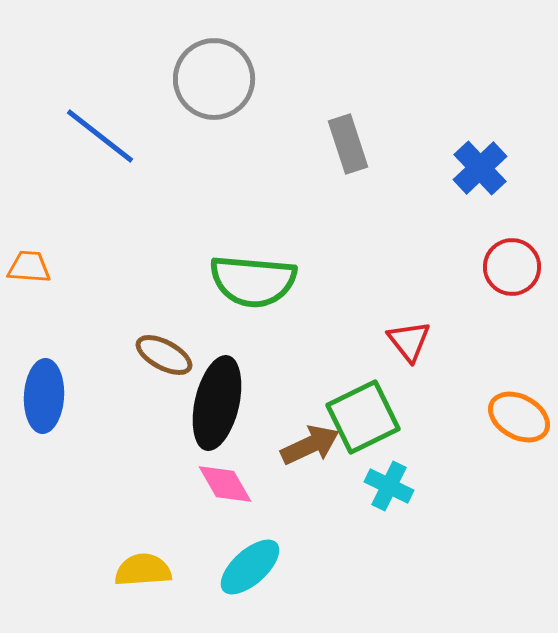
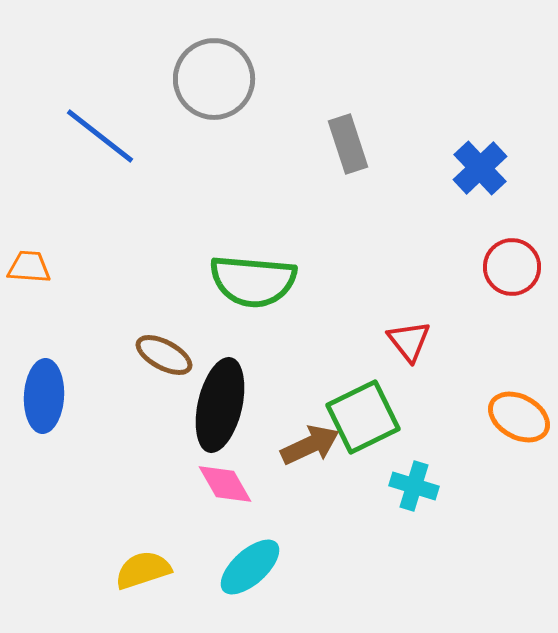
black ellipse: moved 3 px right, 2 px down
cyan cross: moved 25 px right; rotated 9 degrees counterclockwise
yellow semicircle: rotated 14 degrees counterclockwise
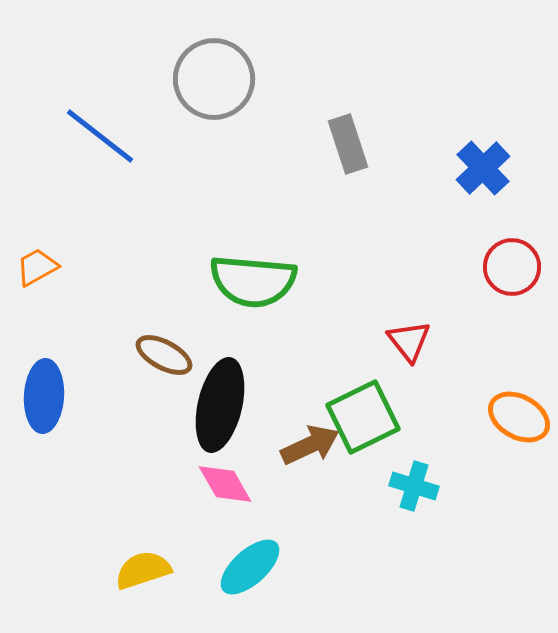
blue cross: moved 3 px right
orange trapezoid: moved 8 px right; rotated 33 degrees counterclockwise
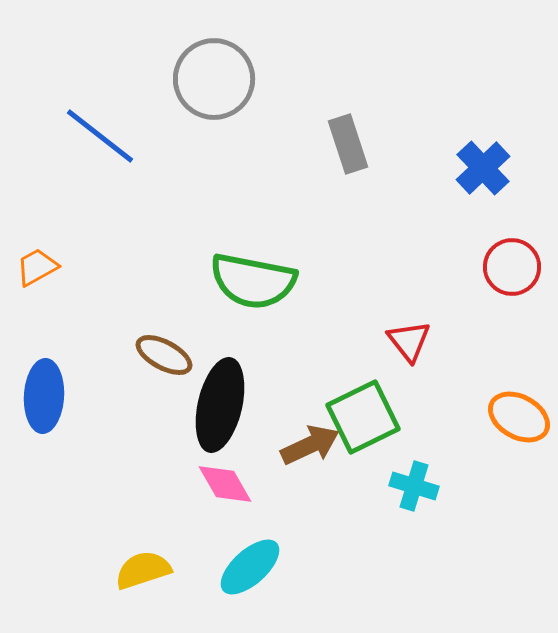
green semicircle: rotated 6 degrees clockwise
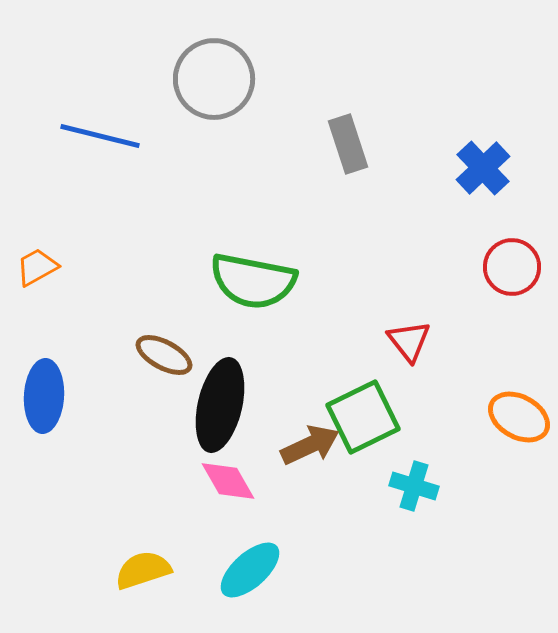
blue line: rotated 24 degrees counterclockwise
pink diamond: moved 3 px right, 3 px up
cyan ellipse: moved 3 px down
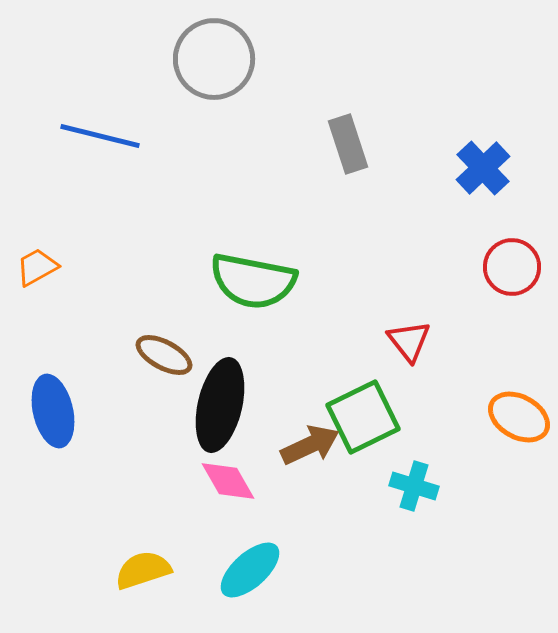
gray circle: moved 20 px up
blue ellipse: moved 9 px right, 15 px down; rotated 16 degrees counterclockwise
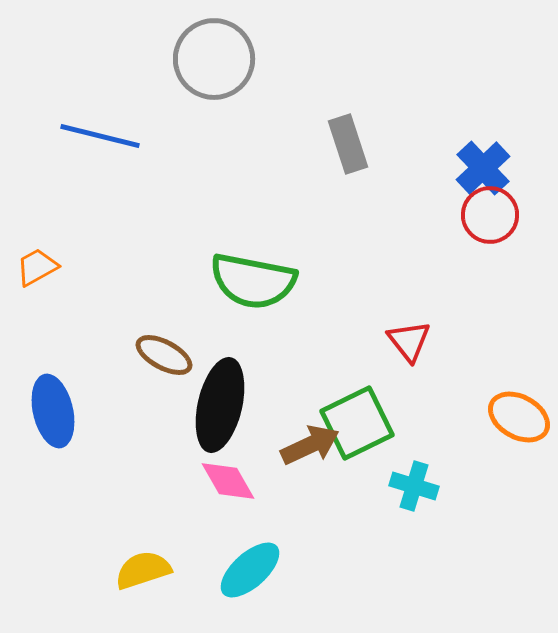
red circle: moved 22 px left, 52 px up
green square: moved 6 px left, 6 px down
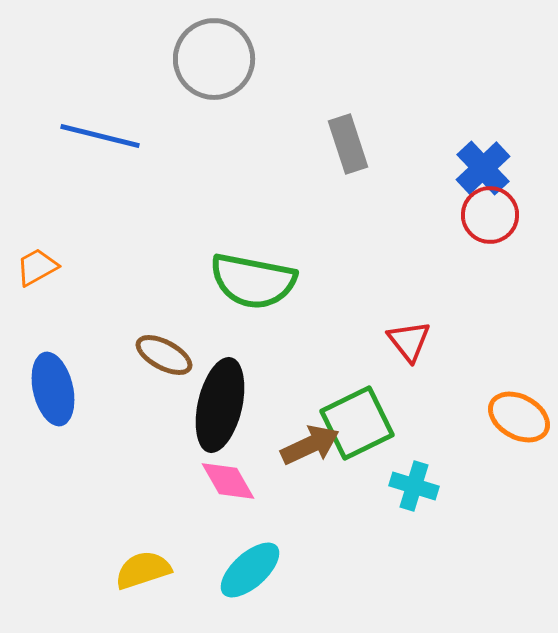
blue ellipse: moved 22 px up
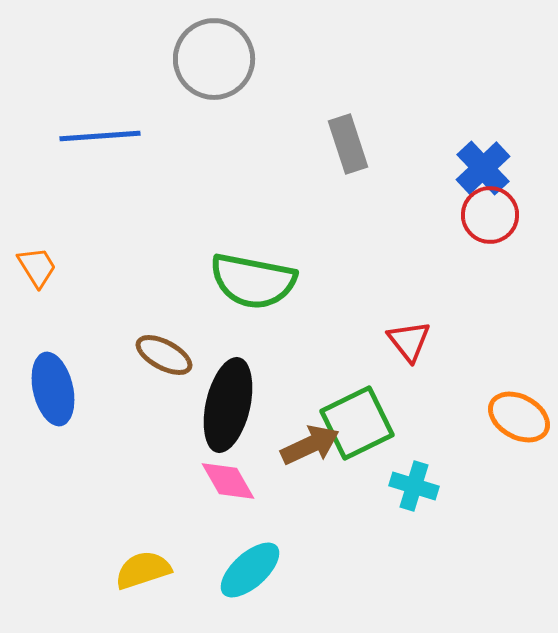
blue line: rotated 18 degrees counterclockwise
orange trapezoid: rotated 87 degrees clockwise
black ellipse: moved 8 px right
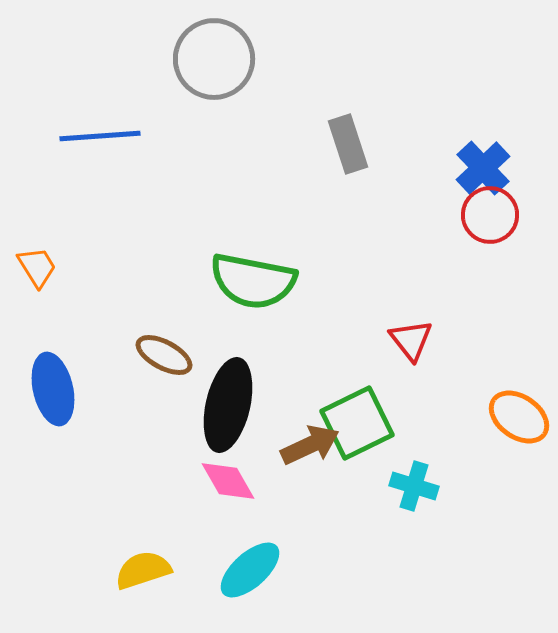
red triangle: moved 2 px right, 1 px up
orange ellipse: rotated 6 degrees clockwise
